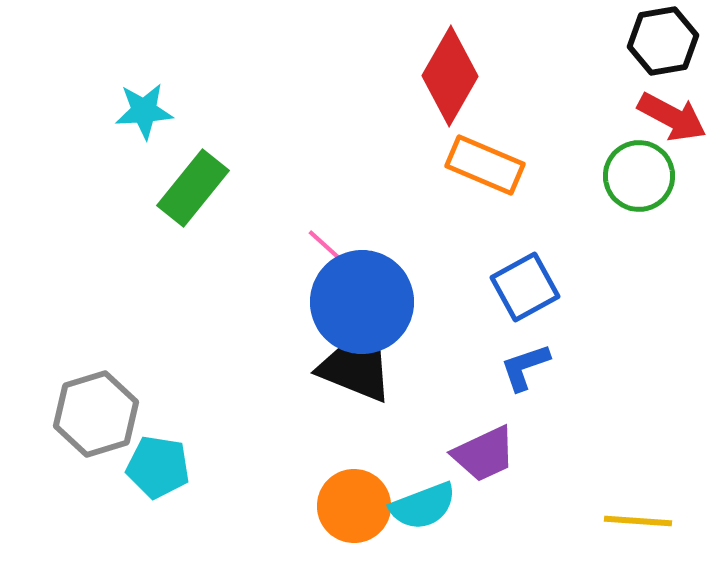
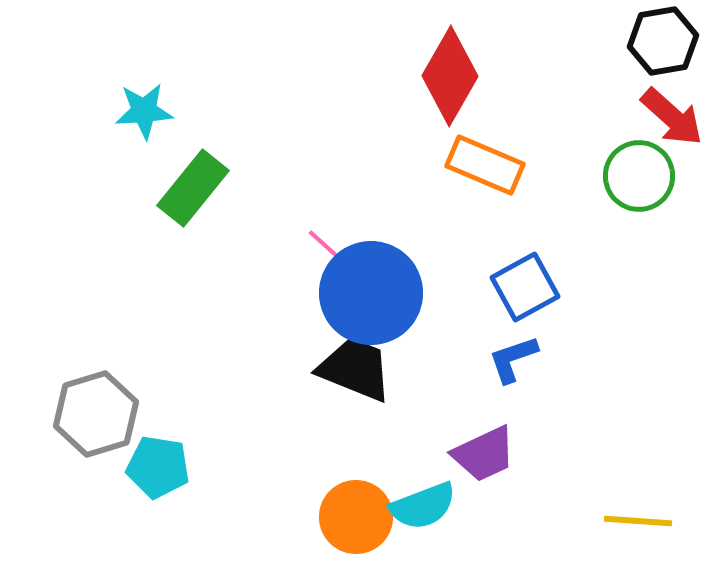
red arrow: rotated 14 degrees clockwise
blue circle: moved 9 px right, 9 px up
blue L-shape: moved 12 px left, 8 px up
orange circle: moved 2 px right, 11 px down
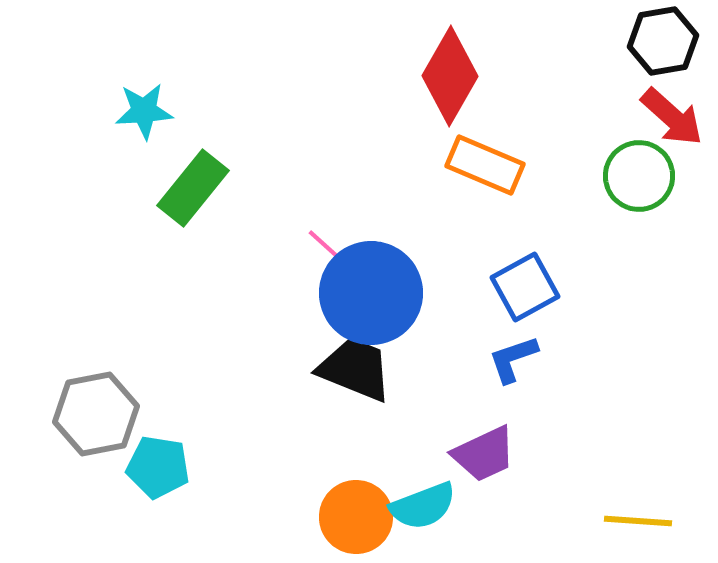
gray hexagon: rotated 6 degrees clockwise
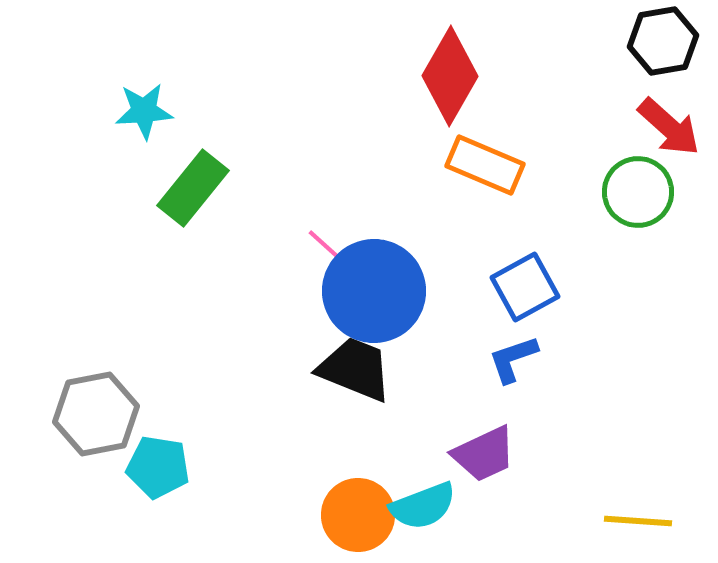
red arrow: moved 3 px left, 10 px down
green circle: moved 1 px left, 16 px down
blue circle: moved 3 px right, 2 px up
orange circle: moved 2 px right, 2 px up
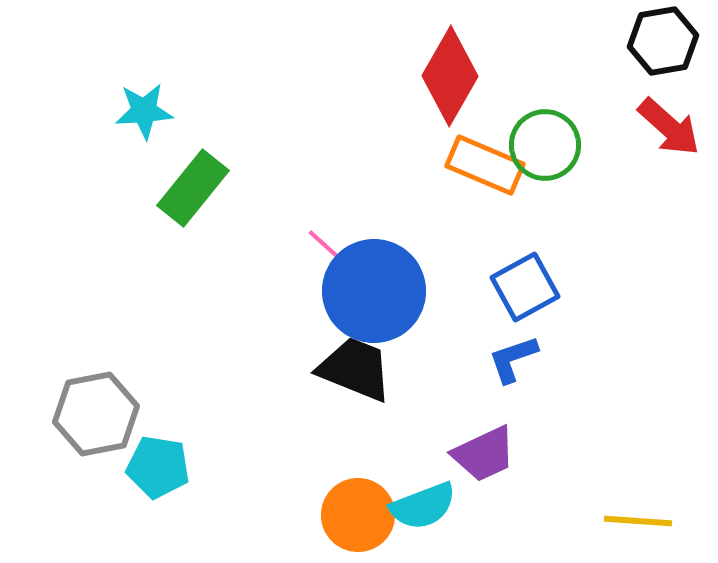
green circle: moved 93 px left, 47 px up
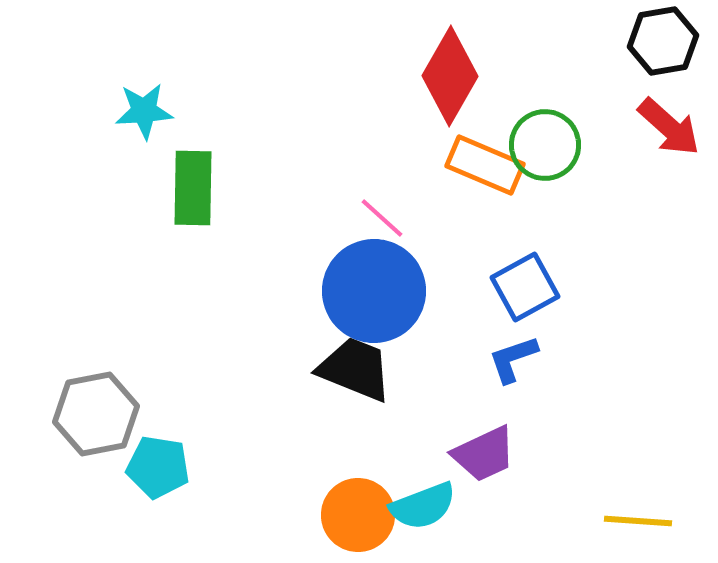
green rectangle: rotated 38 degrees counterclockwise
pink line: moved 53 px right, 31 px up
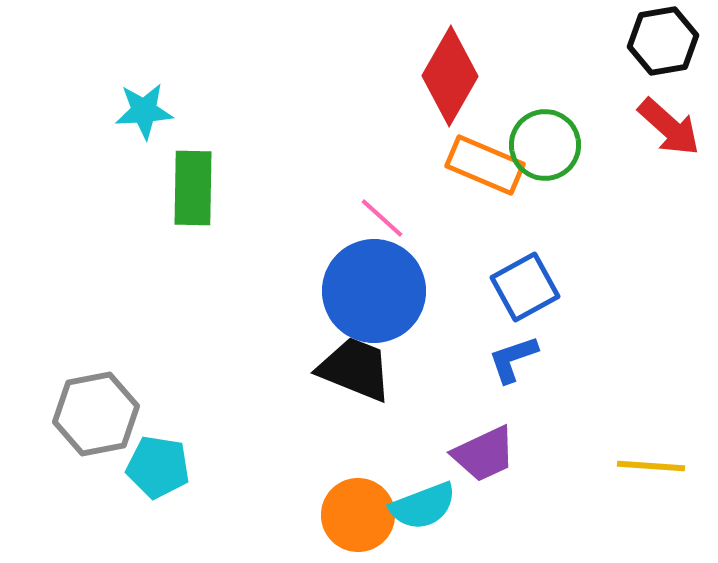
yellow line: moved 13 px right, 55 px up
